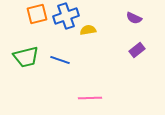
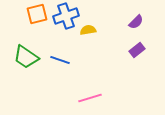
purple semicircle: moved 2 px right, 4 px down; rotated 70 degrees counterclockwise
green trapezoid: rotated 48 degrees clockwise
pink line: rotated 15 degrees counterclockwise
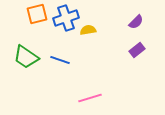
blue cross: moved 2 px down
